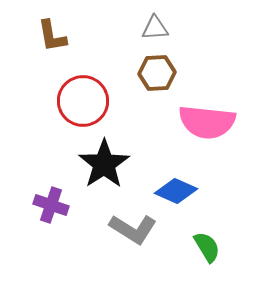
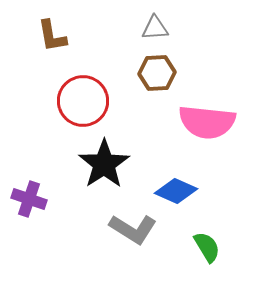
purple cross: moved 22 px left, 6 px up
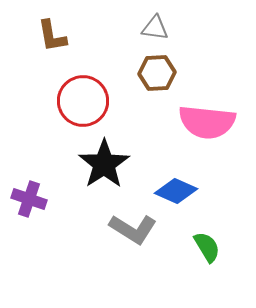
gray triangle: rotated 12 degrees clockwise
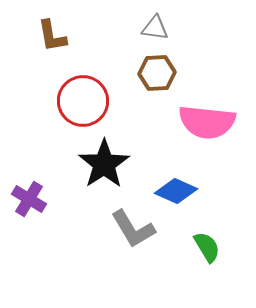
purple cross: rotated 12 degrees clockwise
gray L-shape: rotated 27 degrees clockwise
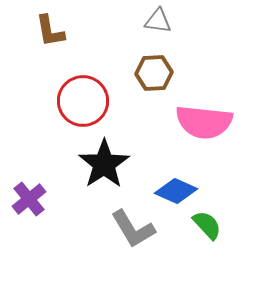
gray triangle: moved 3 px right, 7 px up
brown L-shape: moved 2 px left, 5 px up
brown hexagon: moved 3 px left
pink semicircle: moved 3 px left
purple cross: rotated 20 degrees clockwise
green semicircle: moved 22 px up; rotated 12 degrees counterclockwise
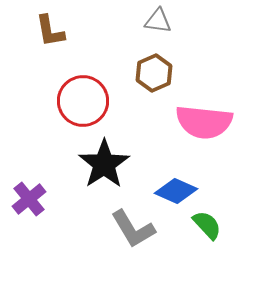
brown hexagon: rotated 21 degrees counterclockwise
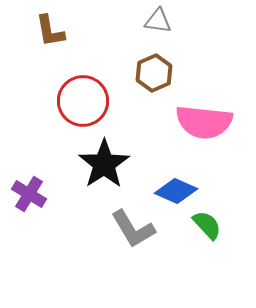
purple cross: moved 5 px up; rotated 20 degrees counterclockwise
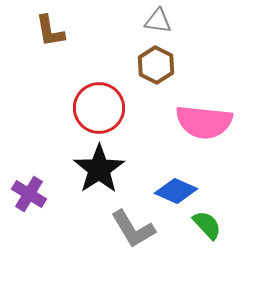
brown hexagon: moved 2 px right, 8 px up; rotated 9 degrees counterclockwise
red circle: moved 16 px right, 7 px down
black star: moved 5 px left, 5 px down
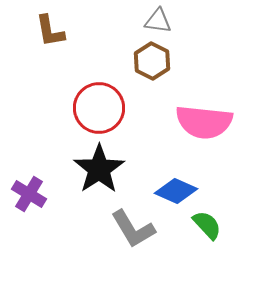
brown hexagon: moved 4 px left, 4 px up
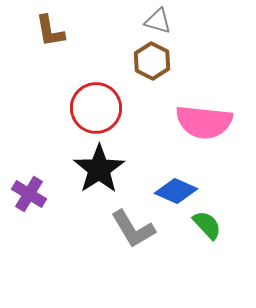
gray triangle: rotated 8 degrees clockwise
red circle: moved 3 px left
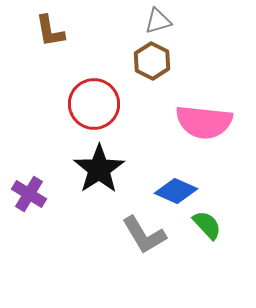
gray triangle: rotated 32 degrees counterclockwise
red circle: moved 2 px left, 4 px up
gray L-shape: moved 11 px right, 6 px down
